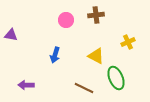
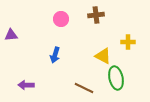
pink circle: moved 5 px left, 1 px up
purple triangle: rotated 16 degrees counterclockwise
yellow cross: rotated 24 degrees clockwise
yellow triangle: moved 7 px right
green ellipse: rotated 10 degrees clockwise
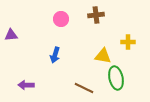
yellow triangle: rotated 18 degrees counterclockwise
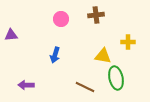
brown line: moved 1 px right, 1 px up
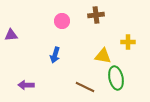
pink circle: moved 1 px right, 2 px down
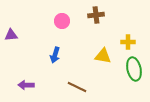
green ellipse: moved 18 px right, 9 px up
brown line: moved 8 px left
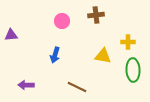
green ellipse: moved 1 px left, 1 px down; rotated 10 degrees clockwise
